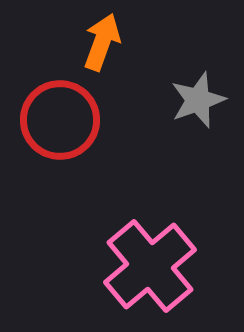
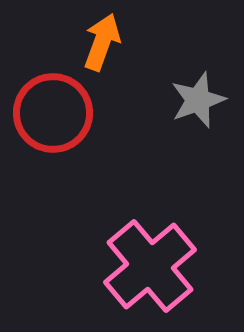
red circle: moved 7 px left, 7 px up
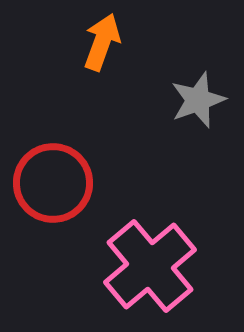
red circle: moved 70 px down
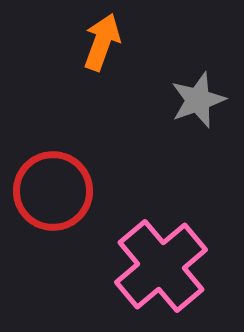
red circle: moved 8 px down
pink cross: moved 11 px right
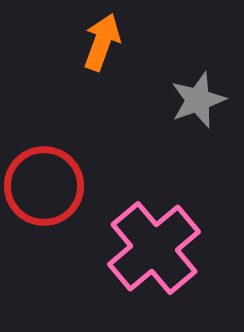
red circle: moved 9 px left, 5 px up
pink cross: moved 7 px left, 18 px up
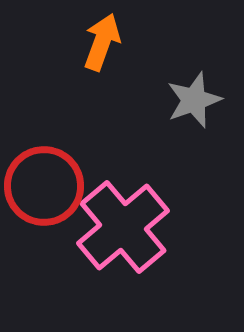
gray star: moved 4 px left
pink cross: moved 31 px left, 21 px up
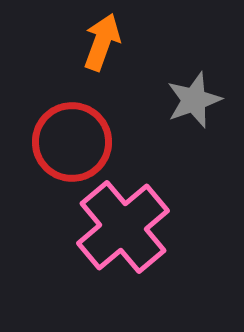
red circle: moved 28 px right, 44 px up
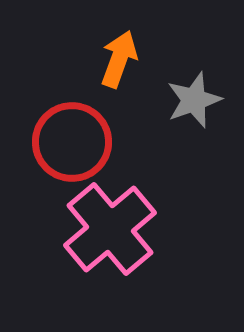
orange arrow: moved 17 px right, 17 px down
pink cross: moved 13 px left, 2 px down
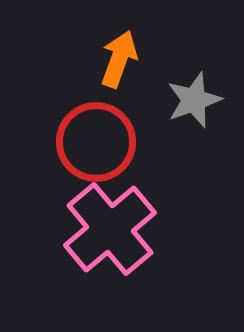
red circle: moved 24 px right
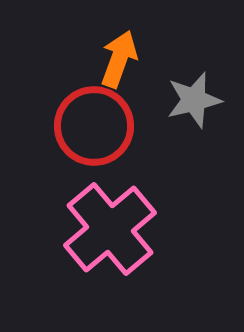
gray star: rotated 6 degrees clockwise
red circle: moved 2 px left, 16 px up
